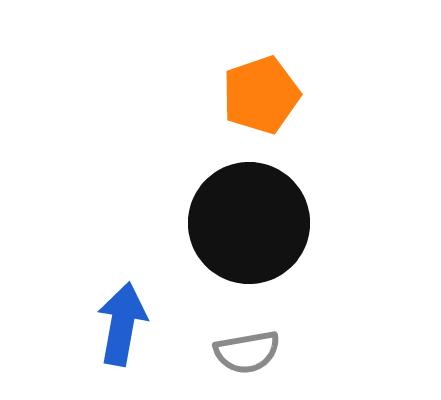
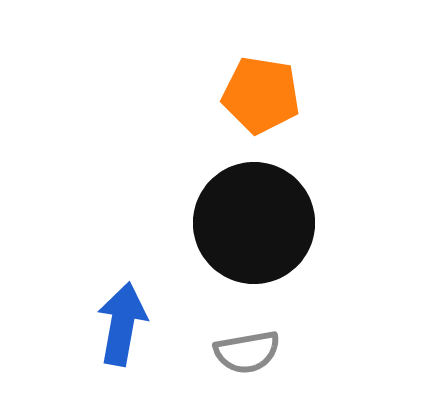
orange pentagon: rotated 28 degrees clockwise
black circle: moved 5 px right
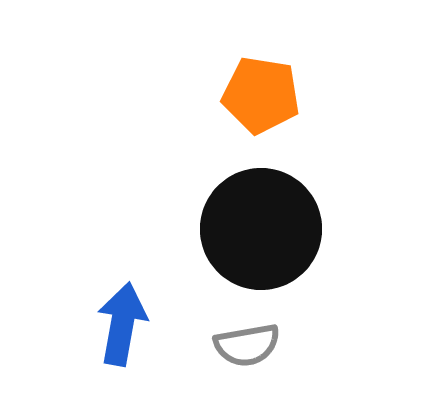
black circle: moved 7 px right, 6 px down
gray semicircle: moved 7 px up
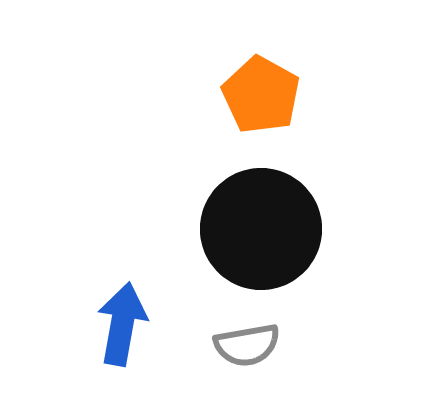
orange pentagon: rotated 20 degrees clockwise
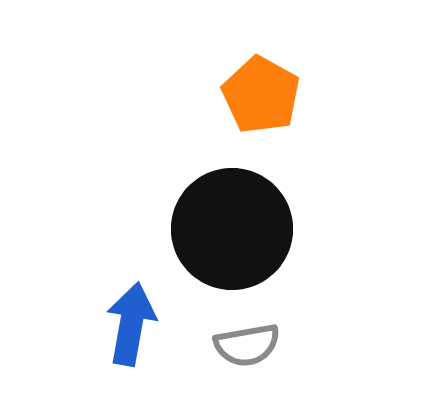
black circle: moved 29 px left
blue arrow: moved 9 px right
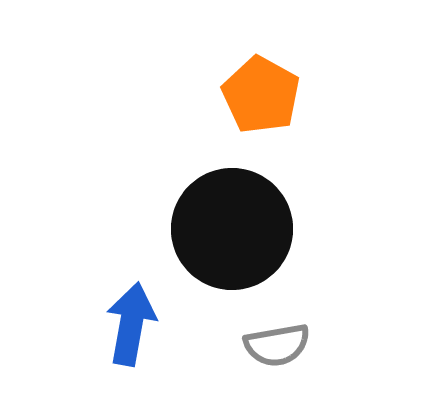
gray semicircle: moved 30 px right
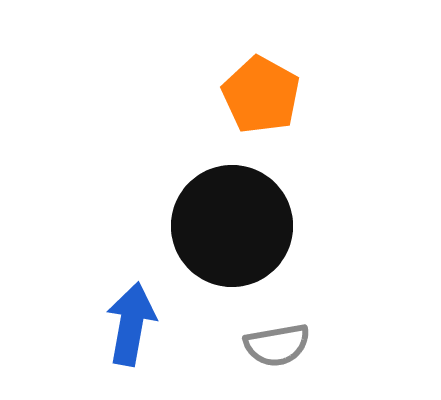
black circle: moved 3 px up
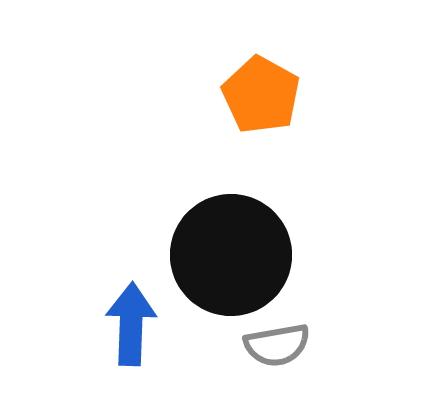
black circle: moved 1 px left, 29 px down
blue arrow: rotated 8 degrees counterclockwise
